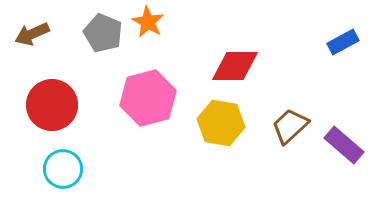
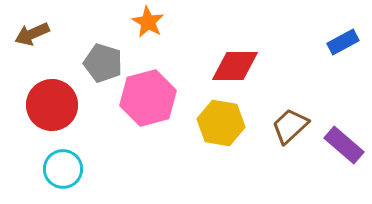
gray pentagon: moved 30 px down; rotated 6 degrees counterclockwise
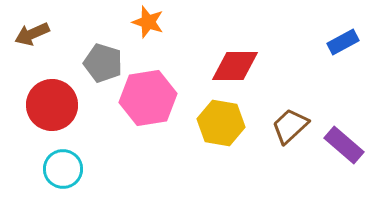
orange star: rotated 12 degrees counterclockwise
pink hexagon: rotated 6 degrees clockwise
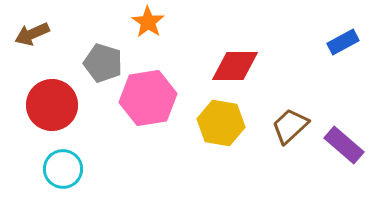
orange star: rotated 16 degrees clockwise
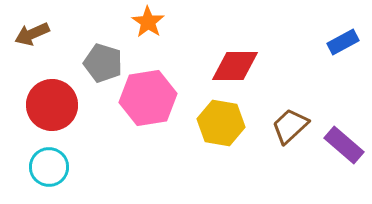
cyan circle: moved 14 px left, 2 px up
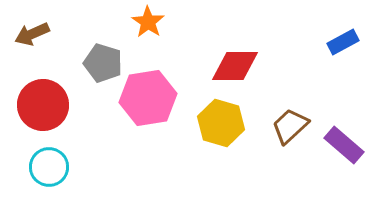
red circle: moved 9 px left
yellow hexagon: rotated 6 degrees clockwise
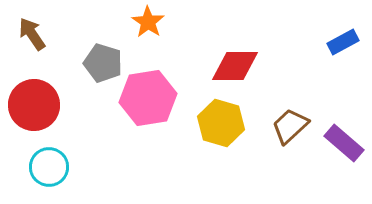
brown arrow: rotated 80 degrees clockwise
red circle: moved 9 px left
purple rectangle: moved 2 px up
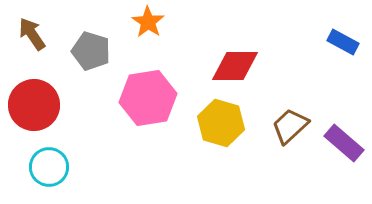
blue rectangle: rotated 56 degrees clockwise
gray pentagon: moved 12 px left, 12 px up
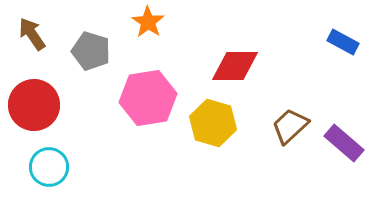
yellow hexagon: moved 8 px left
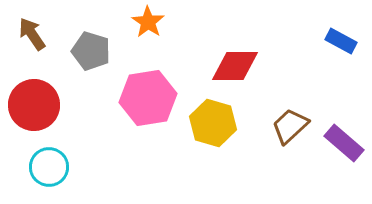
blue rectangle: moved 2 px left, 1 px up
